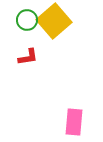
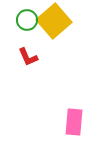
red L-shape: rotated 75 degrees clockwise
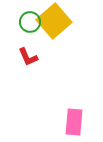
green circle: moved 3 px right, 2 px down
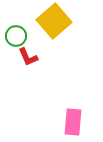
green circle: moved 14 px left, 14 px down
pink rectangle: moved 1 px left
